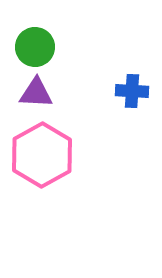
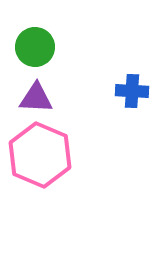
purple triangle: moved 5 px down
pink hexagon: moved 2 px left; rotated 8 degrees counterclockwise
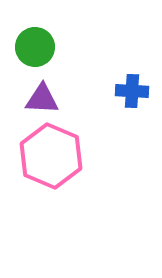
purple triangle: moved 6 px right, 1 px down
pink hexagon: moved 11 px right, 1 px down
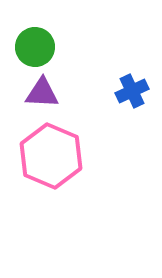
blue cross: rotated 28 degrees counterclockwise
purple triangle: moved 6 px up
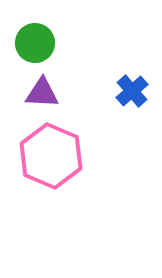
green circle: moved 4 px up
blue cross: rotated 16 degrees counterclockwise
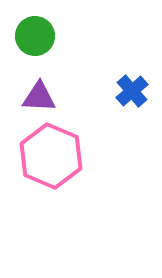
green circle: moved 7 px up
purple triangle: moved 3 px left, 4 px down
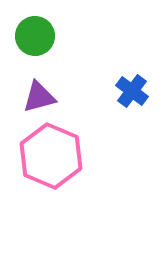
blue cross: rotated 12 degrees counterclockwise
purple triangle: rotated 18 degrees counterclockwise
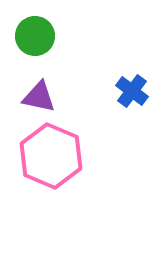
purple triangle: rotated 27 degrees clockwise
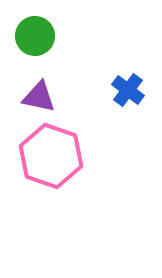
blue cross: moved 4 px left, 1 px up
pink hexagon: rotated 4 degrees counterclockwise
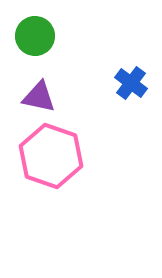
blue cross: moved 3 px right, 7 px up
